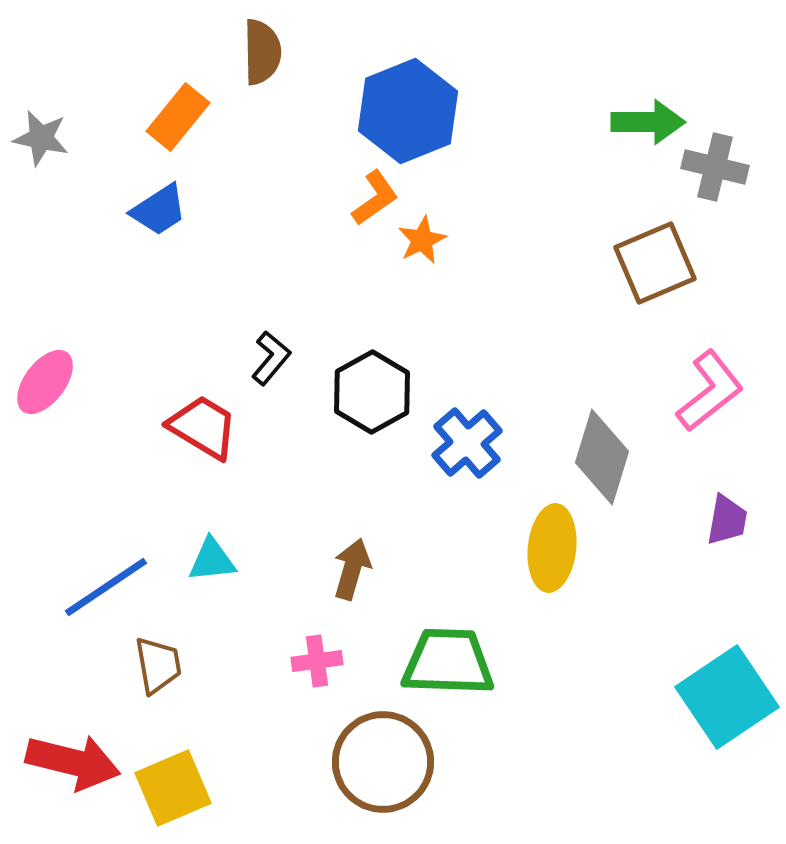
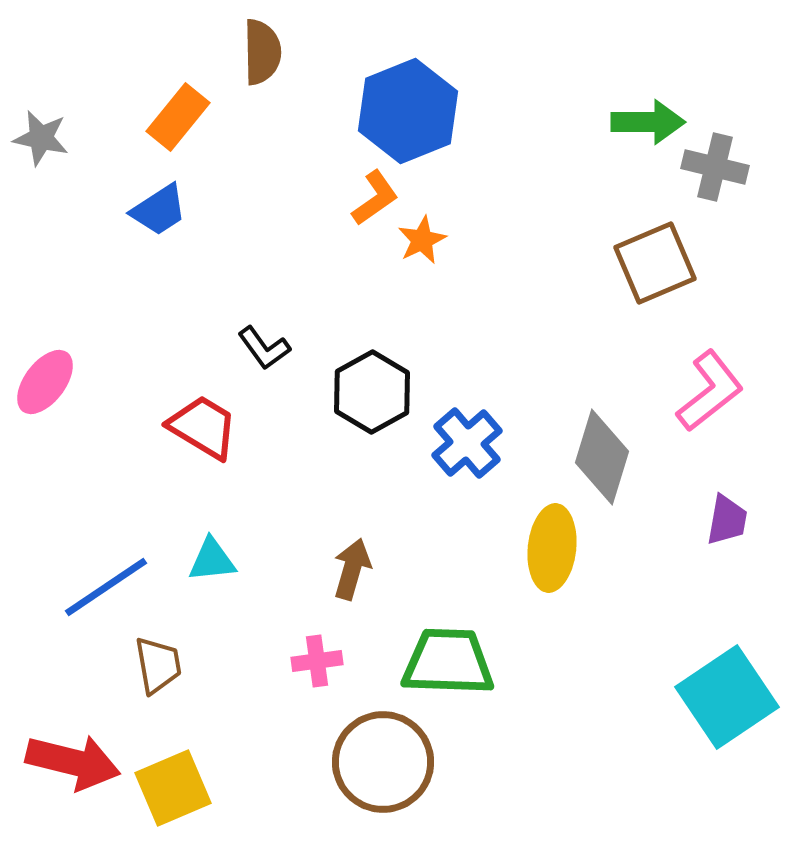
black L-shape: moved 7 px left, 10 px up; rotated 104 degrees clockwise
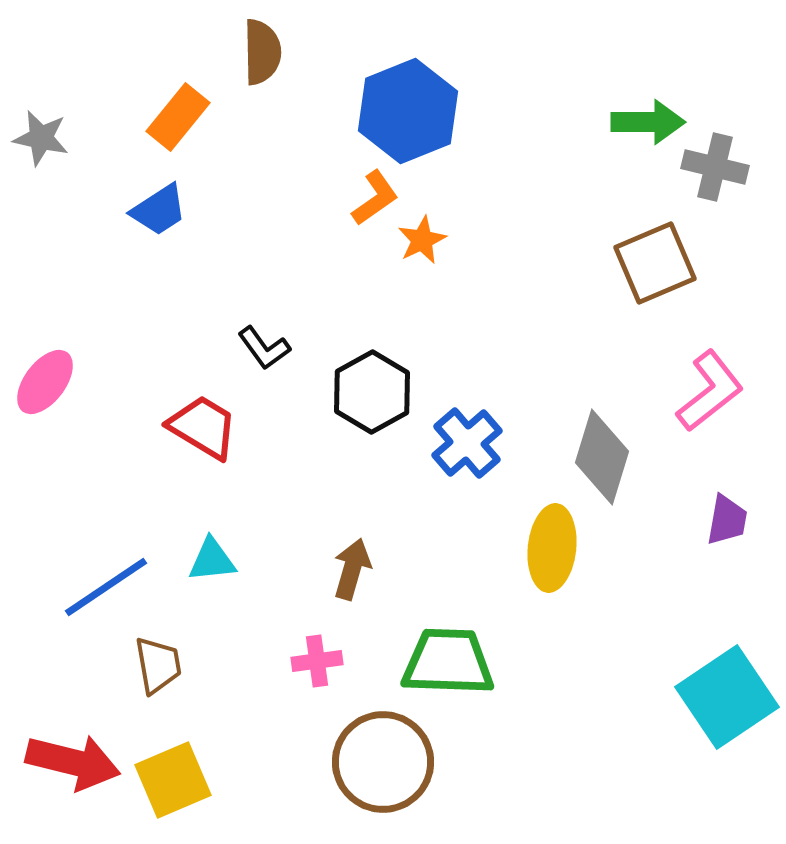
yellow square: moved 8 px up
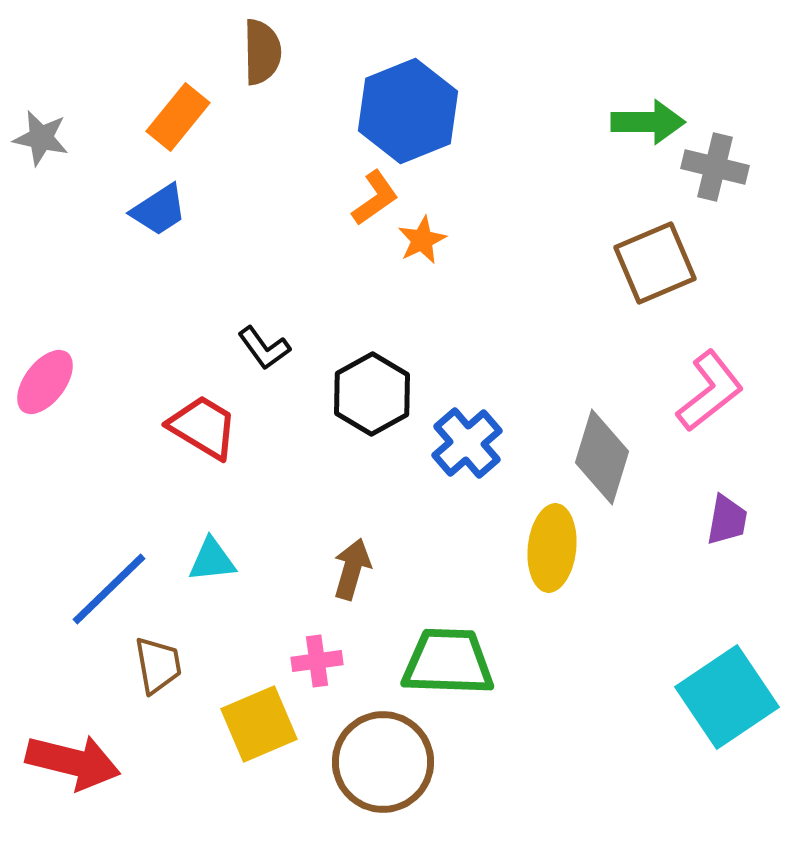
black hexagon: moved 2 px down
blue line: moved 3 px right, 2 px down; rotated 10 degrees counterclockwise
yellow square: moved 86 px right, 56 px up
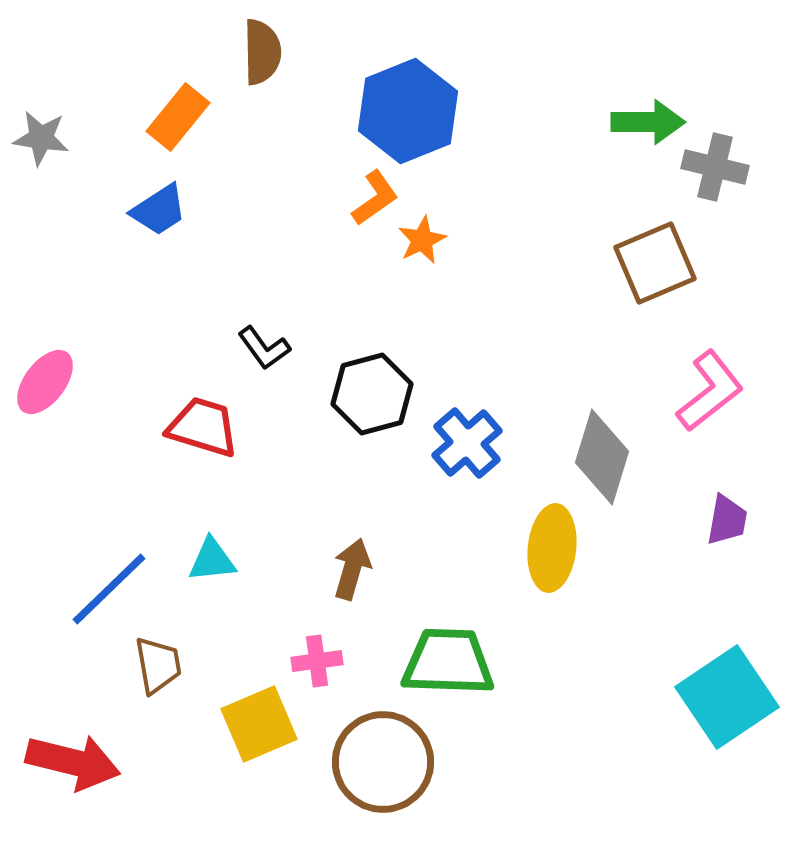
gray star: rotated 4 degrees counterclockwise
black hexagon: rotated 14 degrees clockwise
red trapezoid: rotated 14 degrees counterclockwise
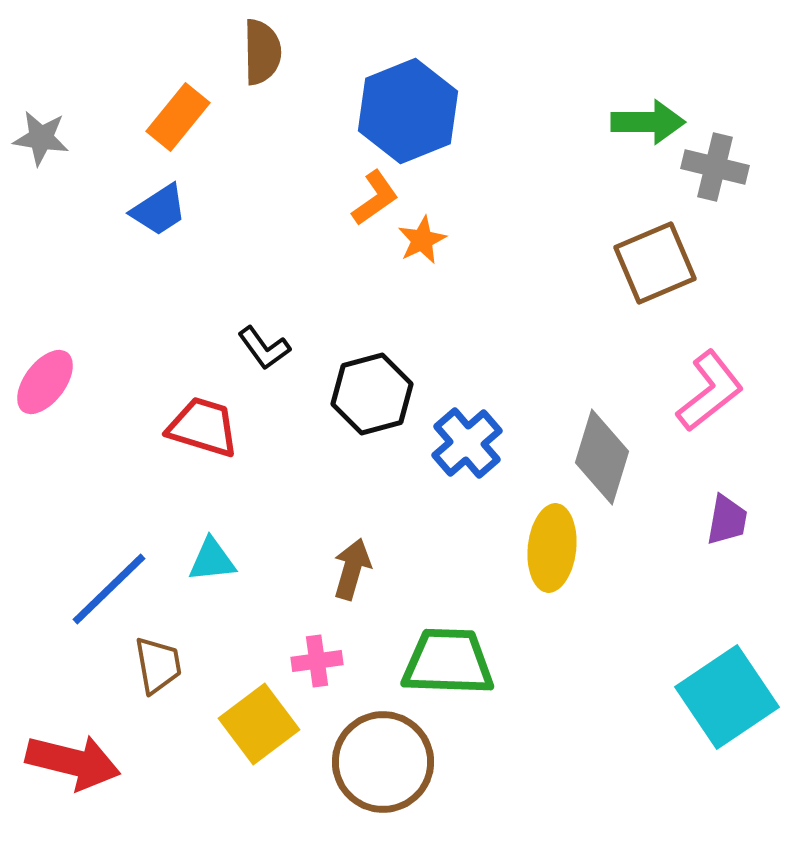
yellow square: rotated 14 degrees counterclockwise
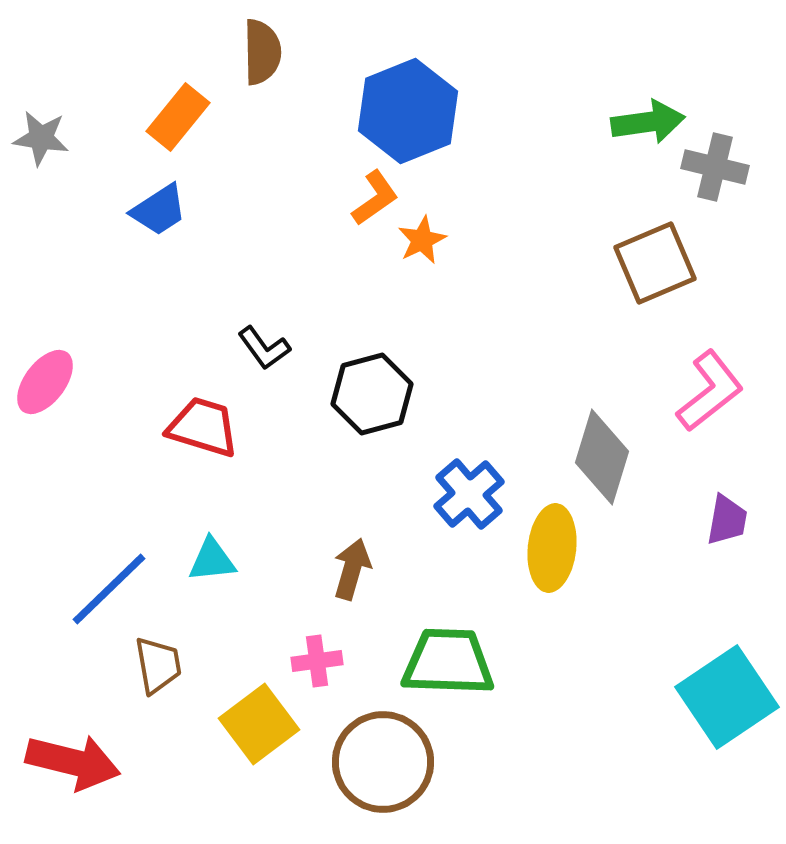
green arrow: rotated 8 degrees counterclockwise
blue cross: moved 2 px right, 51 px down
